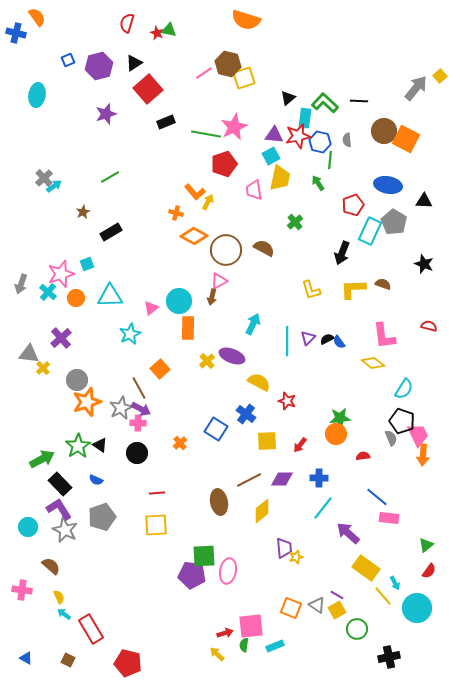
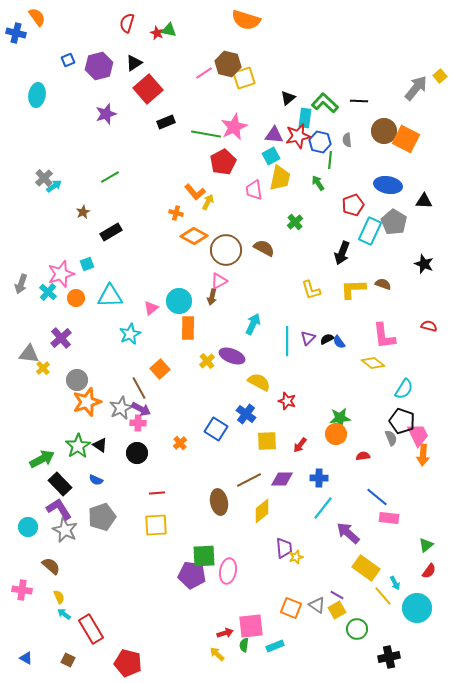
red pentagon at (224, 164): moved 1 px left, 2 px up; rotated 10 degrees counterclockwise
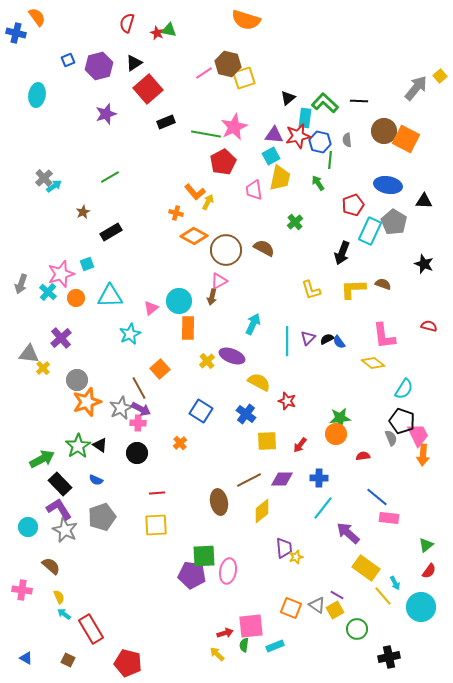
blue square at (216, 429): moved 15 px left, 18 px up
cyan circle at (417, 608): moved 4 px right, 1 px up
yellow square at (337, 610): moved 2 px left
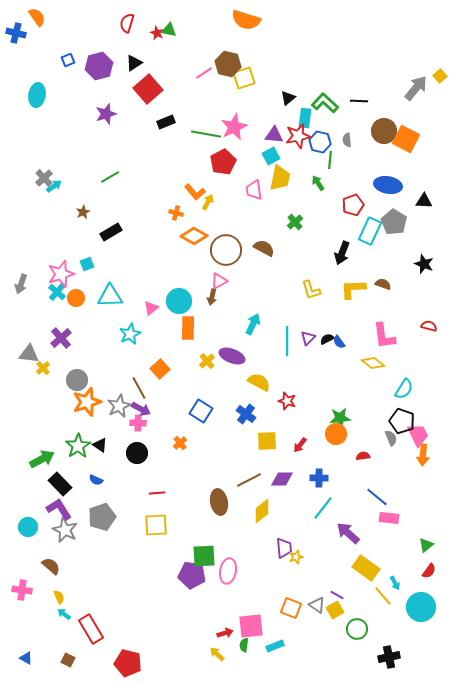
cyan cross at (48, 292): moved 9 px right
gray star at (121, 408): moved 2 px left, 2 px up
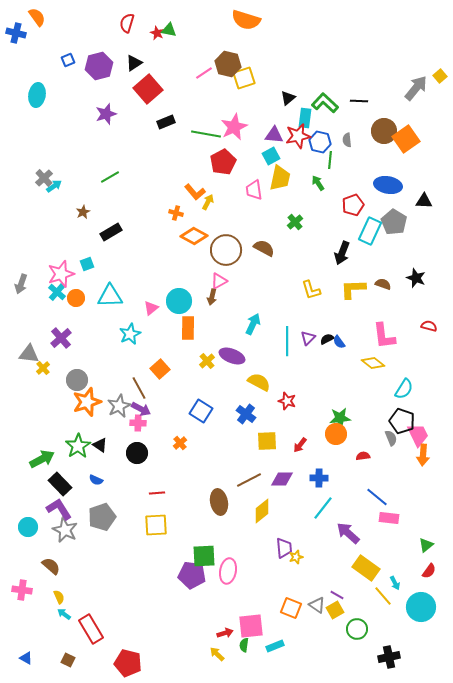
orange square at (406, 139): rotated 28 degrees clockwise
black star at (424, 264): moved 8 px left, 14 px down
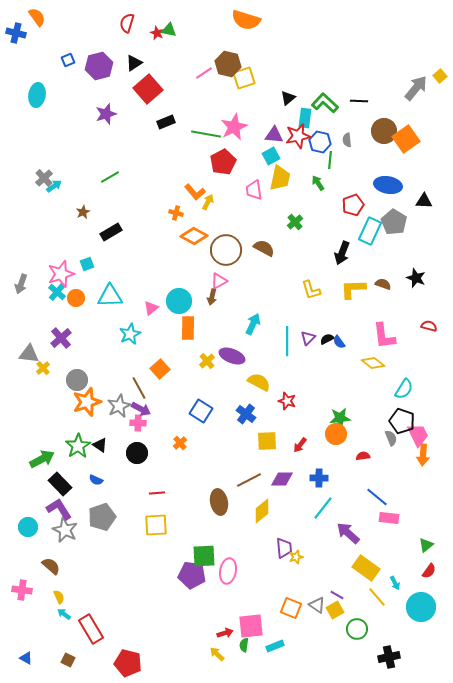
yellow line at (383, 596): moved 6 px left, 1 px down
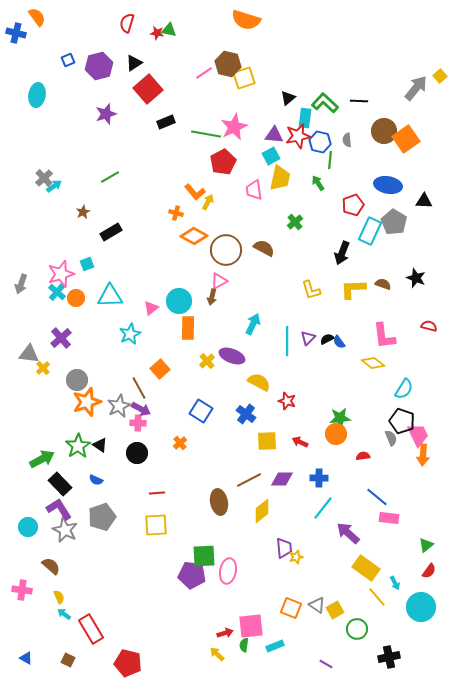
red star at (157, 33): rotated 16 degrees counterclockwise
red arrow at (300, 445): moved 3 px up; rotated 77 degrees clockwise
purple line at (337, 595): moved 11 px left, 69 px down
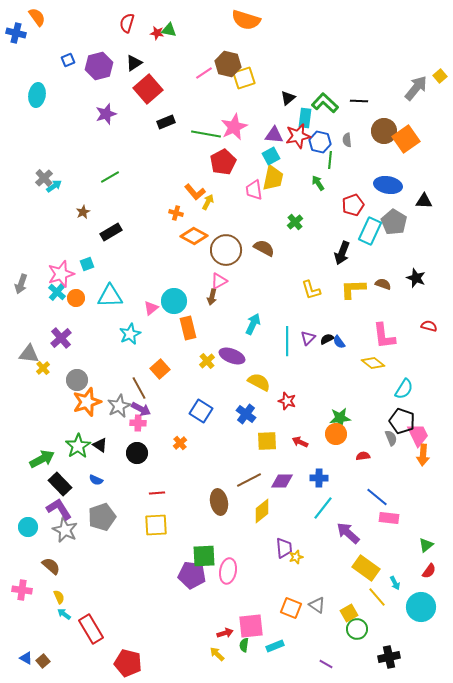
yellow trapezoid at (280, 178): moved 7 px left
cyan circle at (179, 301): moved 5 px left
orange rectangle at (188, 328): rotated 15 degrees counterclockwise
purple diamond at (282, 479): moved 2 px down
yellow square at (335, 610): moved 14 px right, 3 px down
brown square at (68, 660): moved 25 px left, 1 px down; rotated 24 degrees clockwise
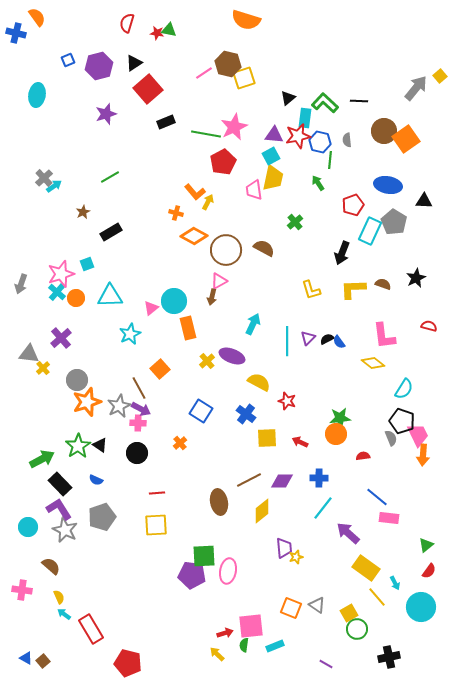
black star at (416, 278): rotated 24 degrees clockwise
yellow square at (267, 441): moved 3 px up
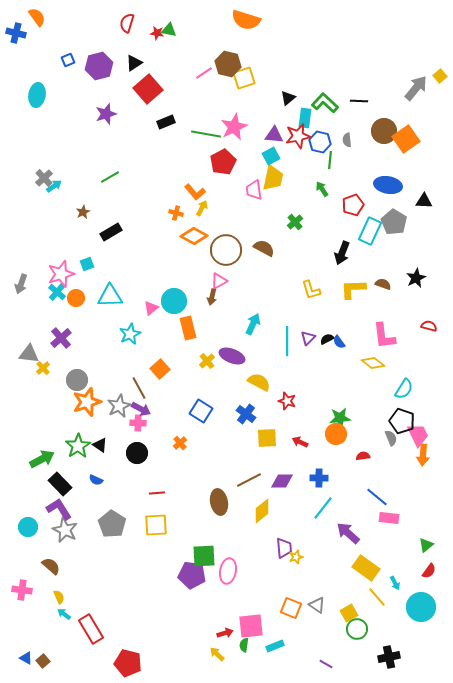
green arrow at (318, 183): moved 4 px right, 6 px down
yellow arrow at (208, 202): moved 6 px left, 6 px down
gray pentagon at (102, 517): moved 10 px right, 7 px down; rotated 20 degrees counterclockwise
